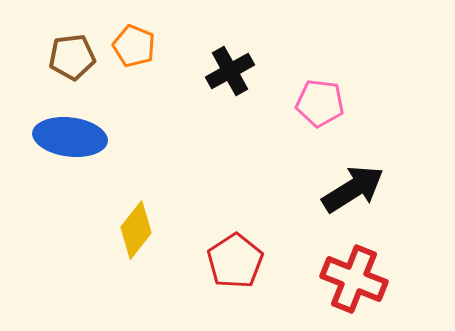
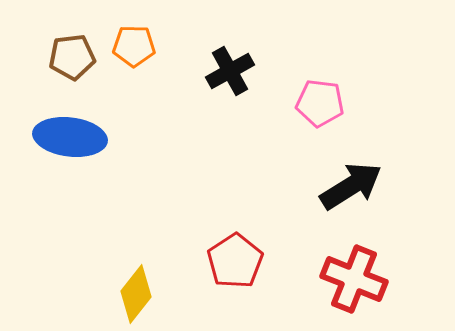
orange pentagon: rotated 21 degrees counterclockwise
black arrow: moved 2 px left, 3 px up
yellow diamond: moved 64 px down
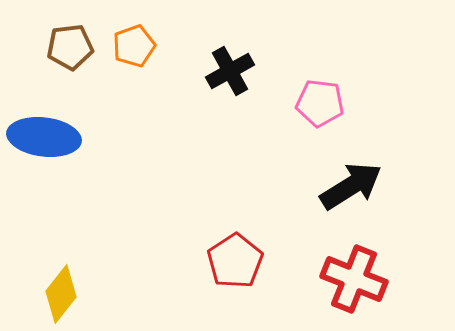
orange pentagon: rotated 21 degrees counterclockwise
brown pentagon: moved 2 px left, 10 px up
blue ellipse: moved 26 px left
yellow diamond: moved 75 px left
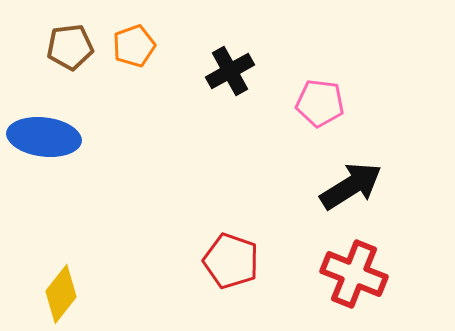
red pentagon: moved 4 px left; rotated 20 degrees counterclockwise
red cross: moved 5 px up
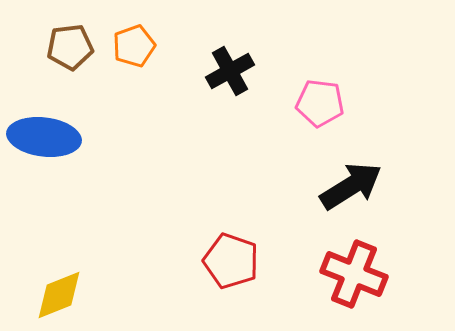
yellow diamond: moved 2 px left, 1 px down; rotated 30 degrees clockwise
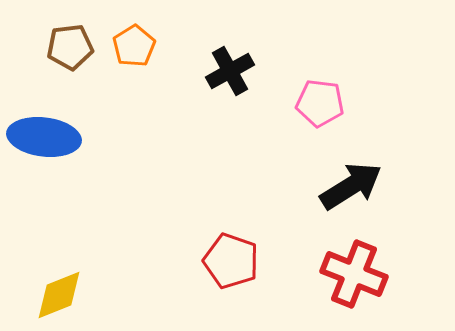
orange pentagon: rotated 12 degrees counterclockwise
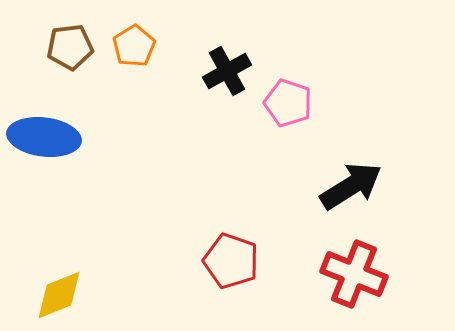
black cross: moved 3 px left
pink pentagon: moved 32 px left; rotated 12 degrees clockwise
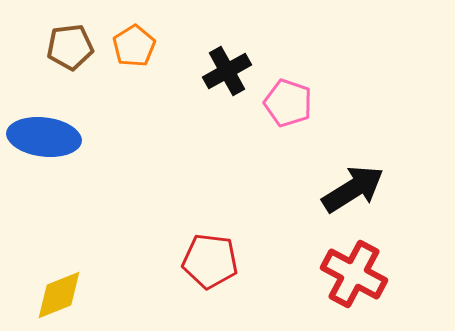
black arrow: moved 2 px right, 3 px down
red pentagon: moved 21 px left; rotated 12 degrees counterclockwise
red cross: rotated 6 degrees clockwise
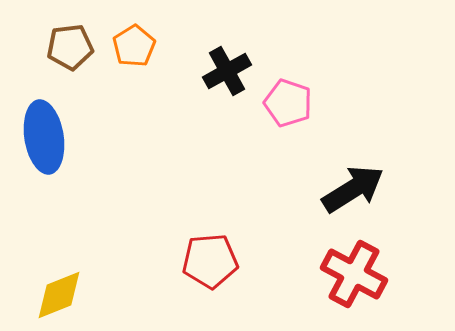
blue ellipse: rotated 74 degrees clockwise
red pentagon: rotated 12 degrees counterclockwise
